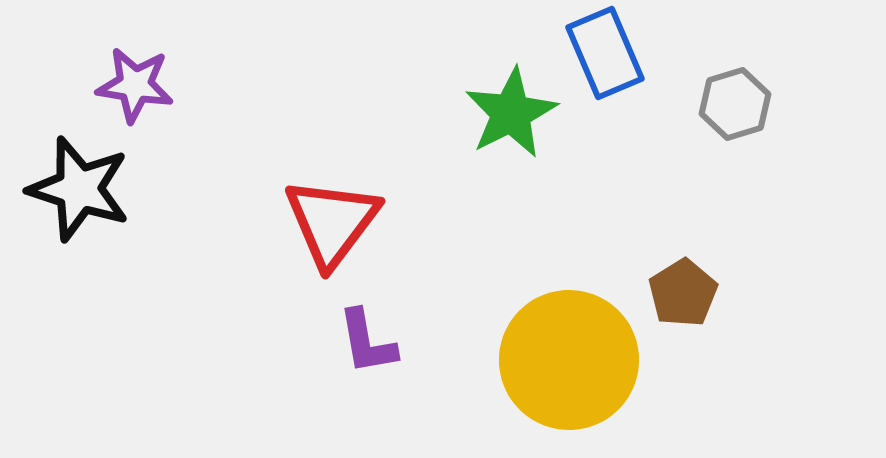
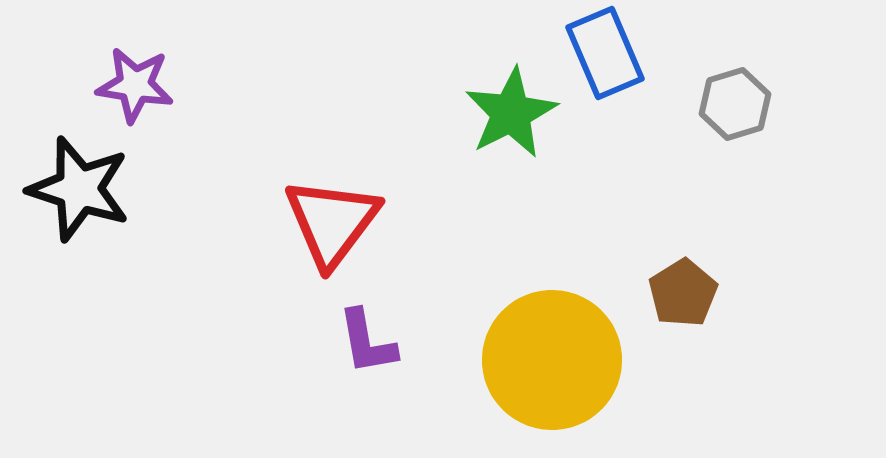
yellow circle: moved 17 px left
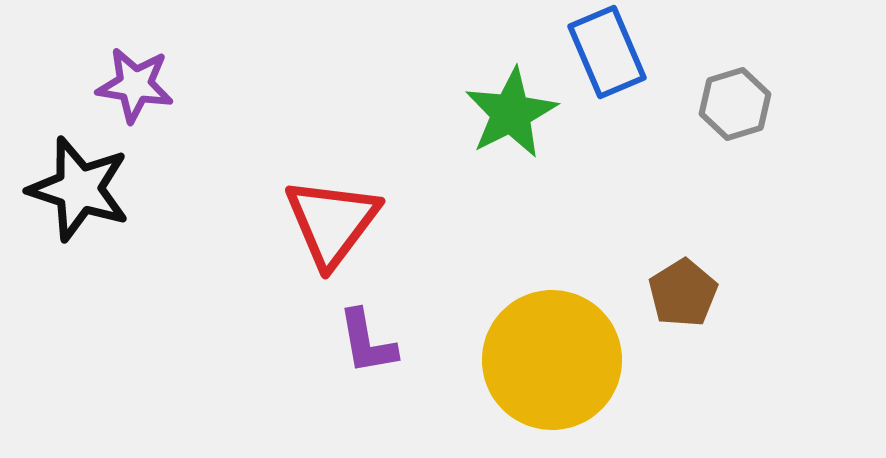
blue rectangle: moved 2 px right, 1 px up
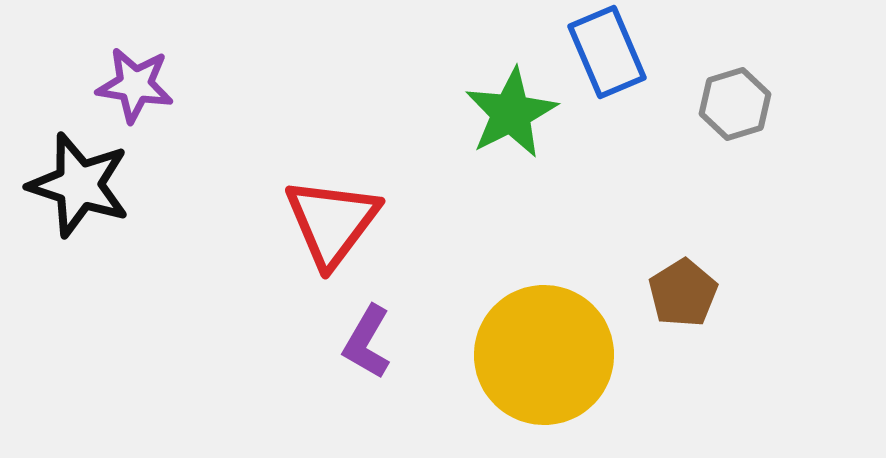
black star: moved 4 px up
purple L-shape: rotated 40 degrees clockwise
yellow circle: moved 8 px left, 5 px up
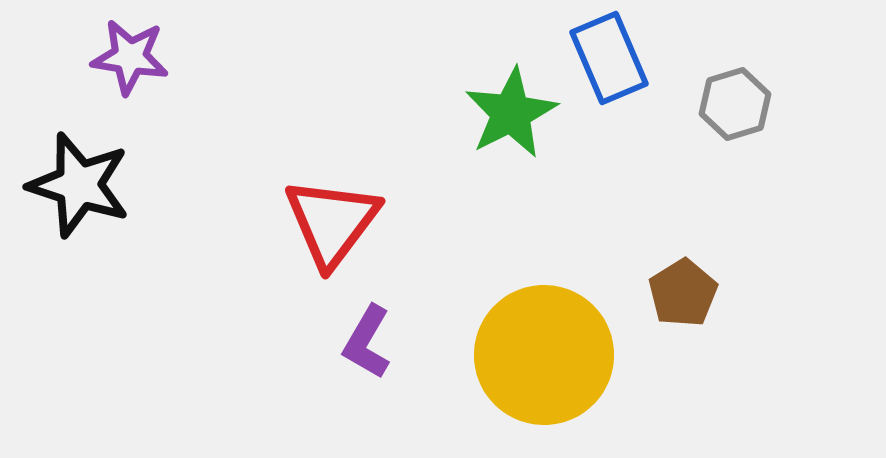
blue rectangle: moved 2 px right, 6 px down
purple star: moved 5 px left, 28 px up
